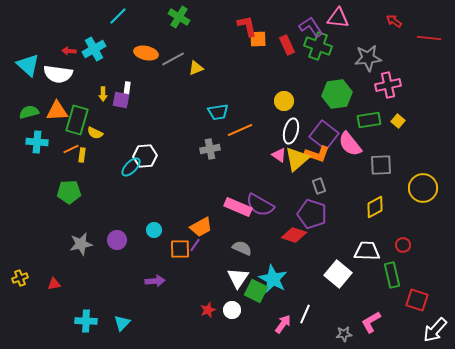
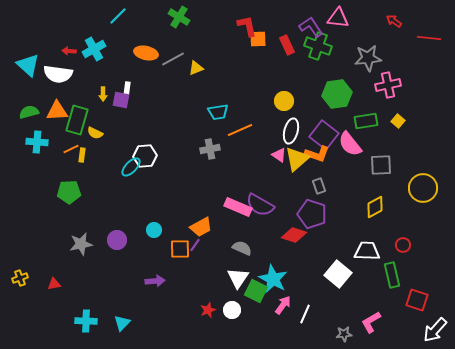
green rectangle at (369, 120): moved 3 px left, 1 px down
pink arrow at (283, 324): moved 19 px up
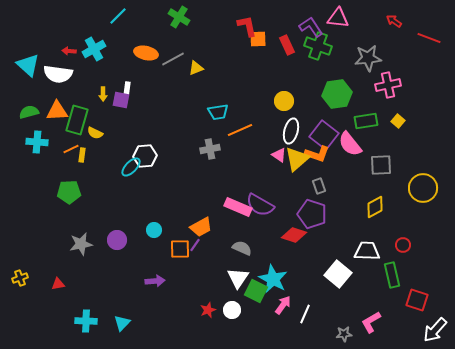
red line at (429, 38): rotated 15 degrees clockwise
red triangle at (54, 284): moved 4 px right
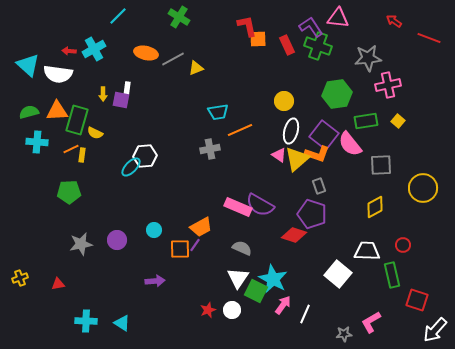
cyan triangle at (122, 323): rotated 42 degrees counterclockwise
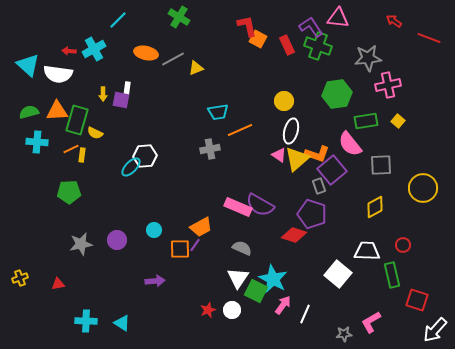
cyan line at (118, 16): moved 4 px down
orange square at (258, 39): rotated 30 degrees clockwise
purple square at (324, 135): moved 8 px right, 35 px down; rotated 12 degrees clockwise
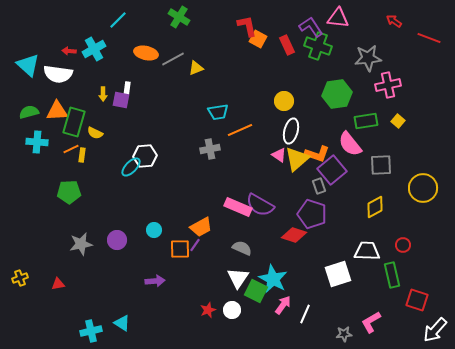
green rectangle at (77, 120): moved 3 px left, 2 px down
white square at (338, 274): rotated 32 degrees clockwise
cyan cross at (86, 321): moved 5 px right, 10 px down; rotated 15 degrees counterclockwise
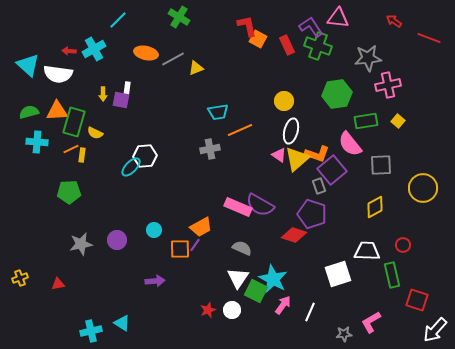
white line at (305, 314): moved 5 px right, 2 px up
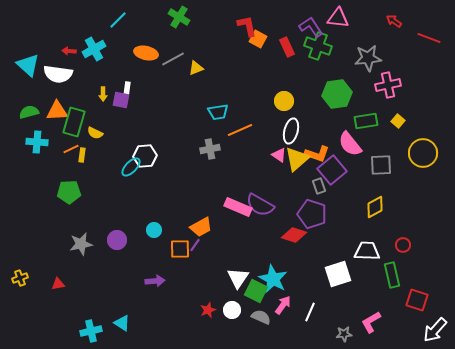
red rectangle at (287, 45): moved 2 px down
yellow circle at (423, 188): moved 35 px up
gray semicircle at (242, 248): moved 19 px right, 69 px down
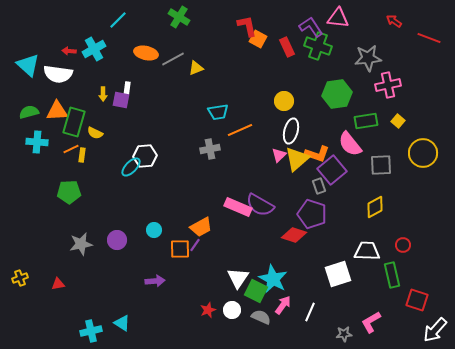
pink triangle at (279, 155): rotated 42 degrees clockwise
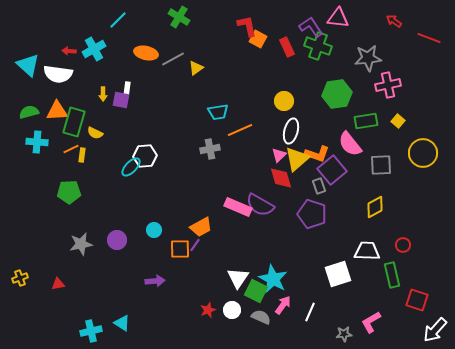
yellow triangle at (196, 68): rotated 14 degrees counterclockwise
red diamond at (294, 235): moved 13 px left, 57 px up; rotated 55 degrees clockwise
